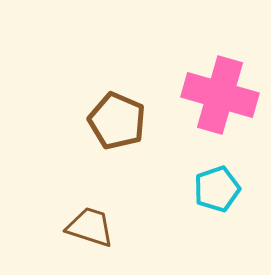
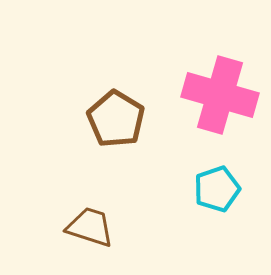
brown pentagon: moved 1 px left, 2 px up; rotated 8 degrees clockwise
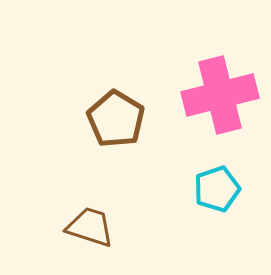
pink cross: rotated 30 degrees counterclockwise
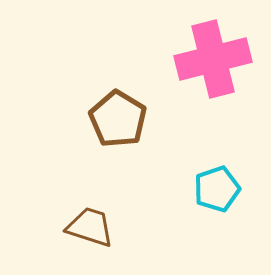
pink cross: moved 7 px left, 36 px up
brown pentagon: moved 2 px right
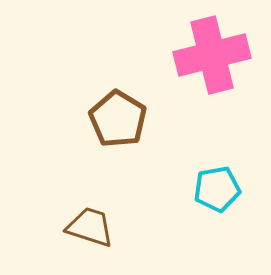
pink cross: moved 1 px left, 4 px up
cyan pentagon: rotated 9 degrees clockwise
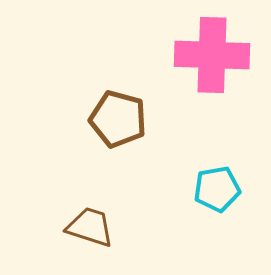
pink cross: rotated 16 degrees clockwise
brown pentagon: rotated 16 degrees counterclockwise
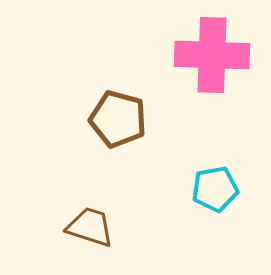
cyan pentagon: moved 2 px left
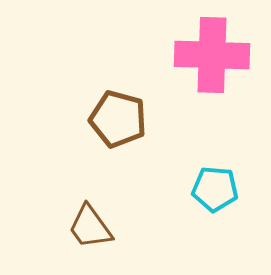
cyan pentagon: rotated 15 degrees clockwise
brown trapezoid: rotated 144 degrees counterclockwise
